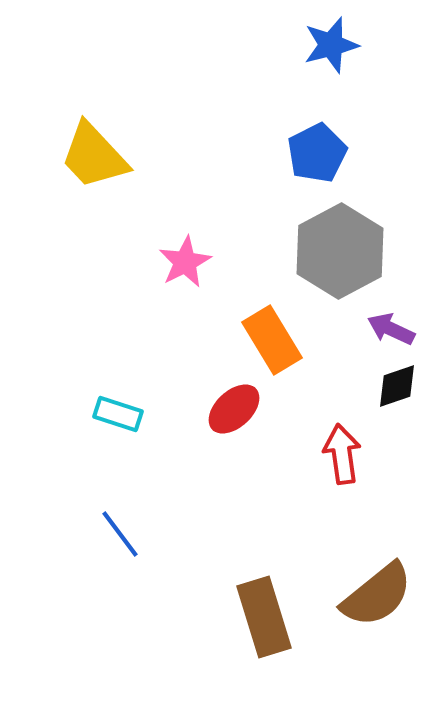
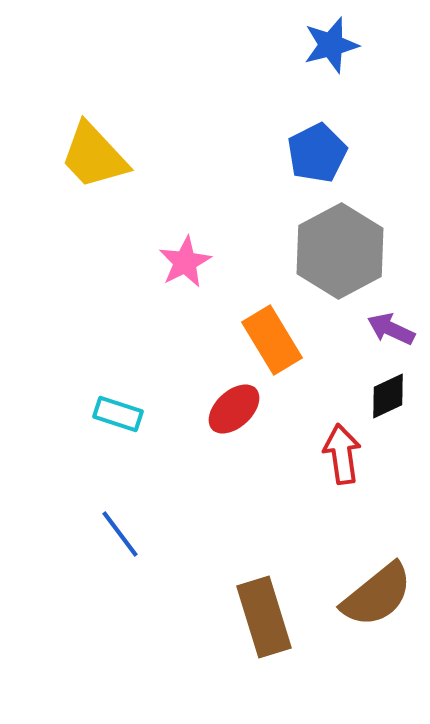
black diamond: moved 9 px left, 10 px down; rotated 6 degrees counterclockwise
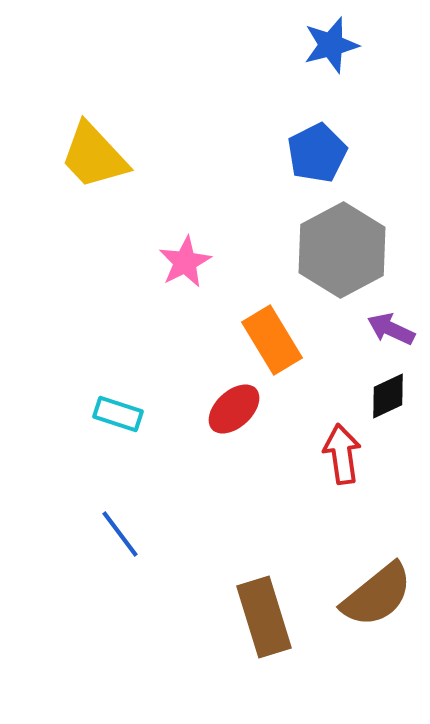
gray hexagon: moved 2 px right, 1 px up
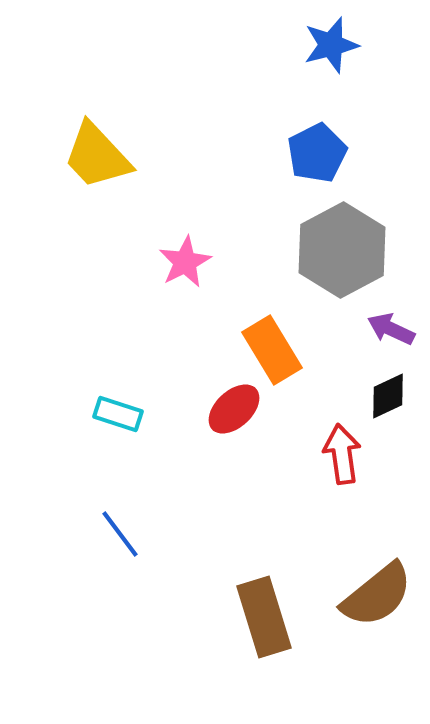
yellow trapezoid: moved 3 px right
orange rectangle: moved 10 px down
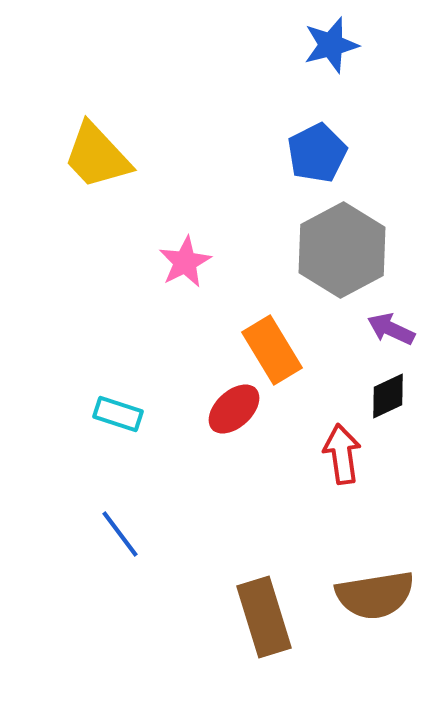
brown semicircle: moved 2 px left; rotated 30 degrees clockwise
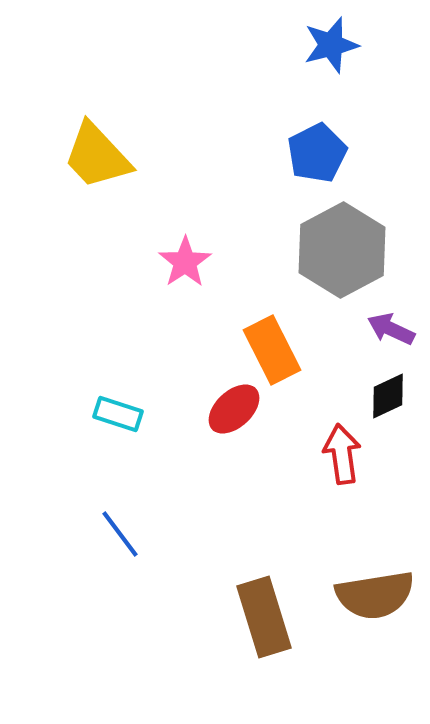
pink star: rotated 6 degrees counterclockwise
orange rectangle: rotated 4 degrees clockwise
